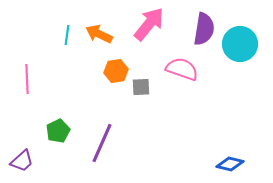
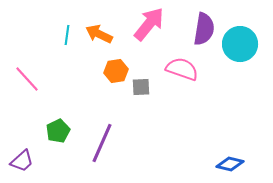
pink line: rotated 40 degrees counterclockwise
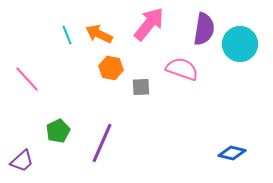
cyan line: rotated 30 degrees counterclockwise
orange hexagon: moved 5 px left, 3 px up; rotated 20 degrees clockwise
blue diamond: moved 2 px right, 11 px up
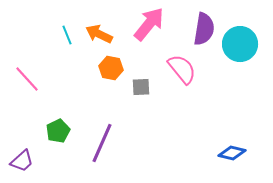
pink semicircle: rotated 32 degrees clockwise
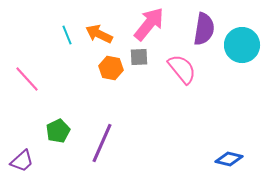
cyan circle: moved 2 px right, 1 px down
gray square: moved 2 px left, 30 px up
blue diamond: moved 3 px left, 6 px down
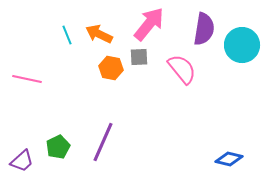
pink line: rotated 36 degrees counterclockwise
green pentagon: moved 16 px down
purple line: moved 1 px right, 1 px up
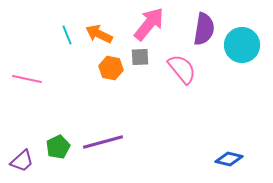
gray square: moved 1 px right
purple line: rotated 51 degrees clockwise
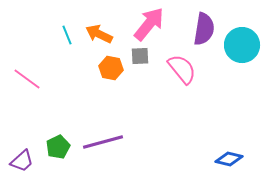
gray square: moved 1 px up
pink line: rotated 24 degrees clockwise
